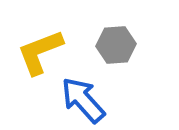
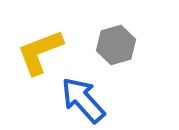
gray hexagon: rotated 12 degrees counterclockwise
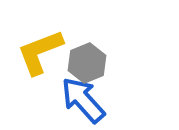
gray hexagon: moved 29 px left, 18 px down; rotated 6 degrees counterclockwise
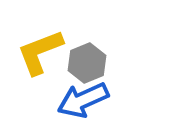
blue arrow: rotated 72 degrees counterclockwise
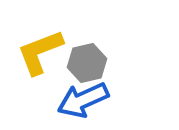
gray hexagon: rotated 9 degrees clockwise
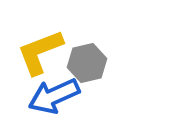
blue arrow: moved 29 px left, 4 px up
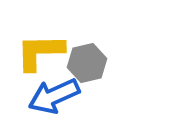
yellow L-shape: rotated 20 degrees clockwise
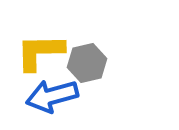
blue arrow: moved 2 px left; rotated 9 degrees clockwise
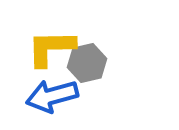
yellow L-shape: moved 11 px right, 4 px up
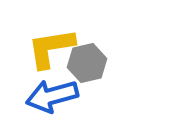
yellow L-shape: rotated 8 degrees counterclockwise
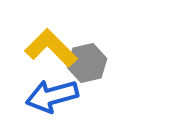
yellow L-shape: rotated 54 degrees clockwise
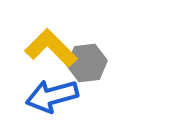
gray hexagon: rotated 6 degrees clockwise
